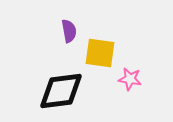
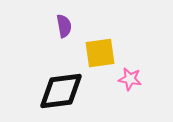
purple semicircle: moved 5 px left, 5 px up
yellow square: rotated 16 degrees counterclockwise
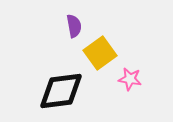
purple semicircle: moved 10 px right
yellow square: rotated 28 degrees counterclockwise
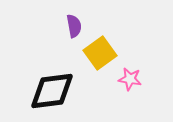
black diamond: moved 9 px left
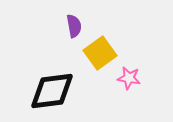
pink star: moved 1 px left, 1 px up
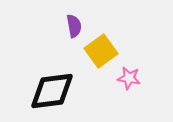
yellow square: moved 1 px right, 2 px up
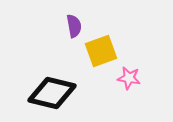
yellow square: rotated 16 degrees clockwise
black diamond: moved 2 px down; rotated 21 degrees clockwise
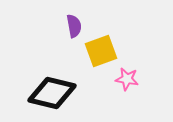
pink star: moved 2 px left, 1 px down
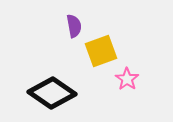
pink star: rotated 25 degrees clockwise
black diamond: rotated 21 degrees clockwise
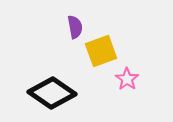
purple semicircle: moved 1 px right, 1 px down
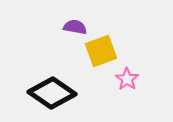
purple semicircle: rotated 70 degrees counterclockwise
